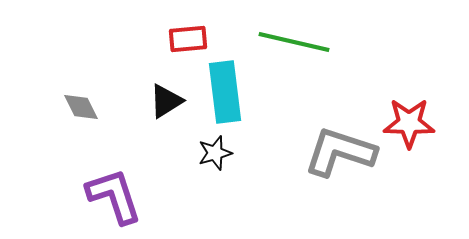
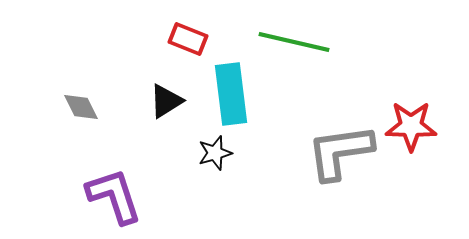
red rectangle: rotated 27 degrees clockwise
cyan rectangle: moved 6 px right, 2 px down
red star: moved 2 px right, 3 px down
gray L-shape: rotated 26 degrees counterclockwise
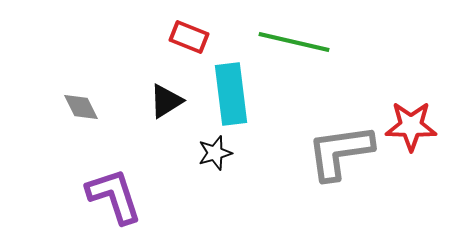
red rectangle: moved 1 px right, 2 px up
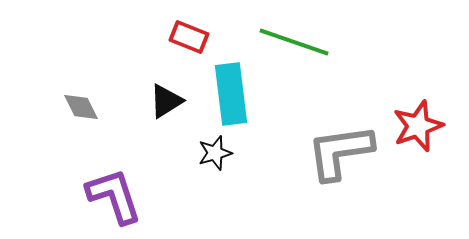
green line: rotated 6 degrees clockwise
red star: moved 7 px right; rotated 21 degrees counterclockwise
